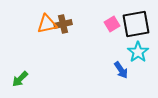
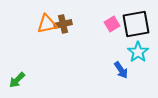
green arrow: moved 3 px left, 1 px down
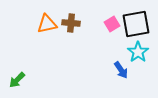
brown cross: moved 8 px right, 1 px up; rotated 18 degrees clockwise
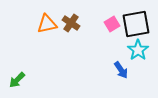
brown cross: rotated 30 degrees clockwise
cyan star: moved 2 px up
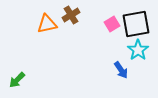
brown cross: moved 8 px up; rotated 24 degrees clockwise
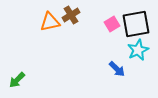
orange triangle: moved 3 px right, 2 px up
cyan star: rotated 10 degrees clockwise
blue arrow: moved 4 px left, 1 px up; rotated 12 degrees counterclockwise
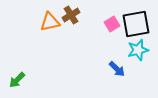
cyan star: rotated 10 degrees clockwise
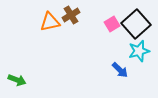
black square: rotated 32 degrees counterclockwise
cyan star: moved 1 px right, 1 px down
blue arrow: moved 3 px right, 1 px down
green arrow: rotated 114 degrees counterclockwise
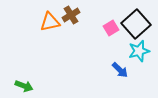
pink square: moved 1 px left, 4 px down
green arrow: moved 7 px right, 6 px down
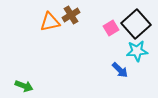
cyan star: moved 2 px left; rotated 10 degrees clockwise
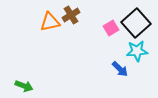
black square: moved 1 px up
blue arrow: moved 1 px up
